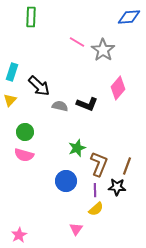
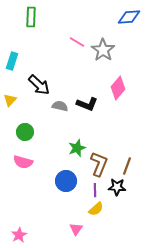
cyan rectangle: moved 11 px up
black arrow: moved 1 px up
pink semicircle: moved 1 px left, 7 px down
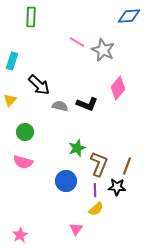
blue diamond: moved 1 px up
gray star: rotated 10 degrees counterclockwise
pink star: moved 1 px right
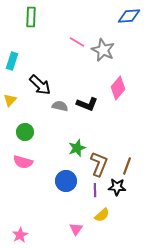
black arrow: moved 1 px right
yellow semicircle: moved 6 px right, 6 px down
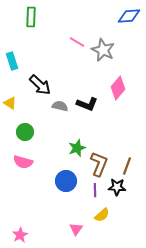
cyan rectangle: rotated 36 degrees counterclockwise
yellow triangle: moved 3 px down; rotated 40 degrees counterclockwise
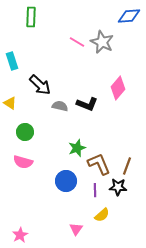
gray star: moved 1 px left, 8 px up
brown L-shape: rotated 45 degrees counterclockwise
black star: moved 1 px right
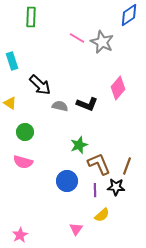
blue diamond: moved 1 px up; rotated 30 degrees counterclockwise
pink line: moved 4 px up
green star: moved 2 px right, 3 px up
blue circle: moved 1 px right
black star: moved 2 px left
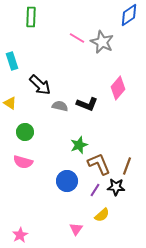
purple line: rotated 32 degrees clockwise
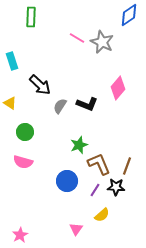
gray semicircle: rotated 70 degrees counterclockwise
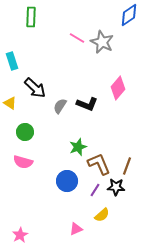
black arrow: moved 5 px left, 3 px down
green star: moved 1 px left, 2 px down
pink triangle: rotated 32 degrees clockwise
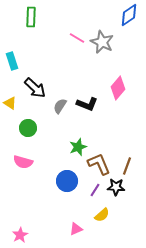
green circle: moved 3 px right, 4 px up
